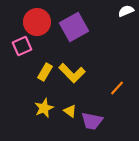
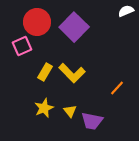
purple square: rotated 16 degrees counterclockwise
yellow triangle: rotated 16 degrees clockwise
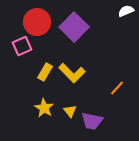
yellow star: rotated 18 degrees counterclockwise
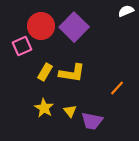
red circle: moved 4 px right, 4 px down
yellow L-shape: rotated 36 degrees counterclockwise
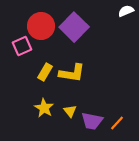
orange line: moved 35 px down
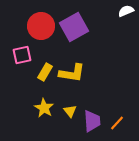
purple square: rotated 16 degrees clockwise
pink square: moved 9 px down; rotated 12 degrees clockwise
purple trapezoid: rotated 105 degrees counterclockwise
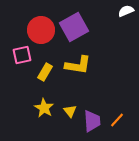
red circle: moved 4 px down
yellow L-shape: moved 6 px right, 8 px up
orange line: moved 3 px up
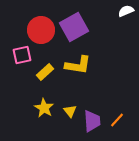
yellow rectangle: rotated 18 degrees clockwise
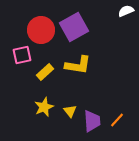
yellow star: moved 1 px up; rotated 18 degrees clockwise
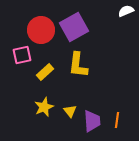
yellow L-shape: rotated 88 degrees clockwise
orange line: rotated 35 degrees counterclockwise
